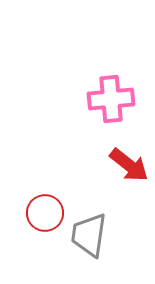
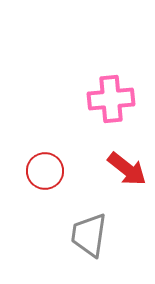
red arrow: moved 2 px left, 4 px down
red circle: moved 42 px up
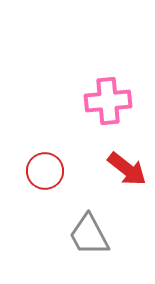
pink cross: moved 3 px left, 2 px down
gray trapezoid: rotated 36 degrees counterclockwise
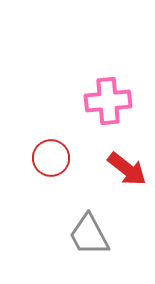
red circle: moved 6 px right, 13 px up
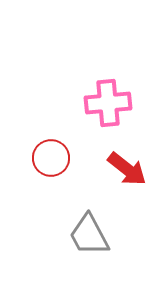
pink cross: moved 2 px down
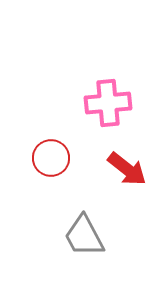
gray trapezoid: moved 5 px left, 1 px down
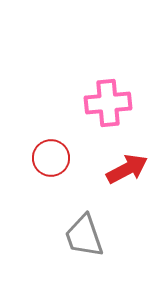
red arrow: rotated 66 degrees counterclockwise
gray trapezoid: rotated 9 degrees clockwise
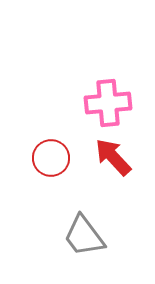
red arrow: moved 14 px left, 12 px up; rotated 105 degrees counterclockwise
gray trapezoid: rotated 18 degrees counterclockwise
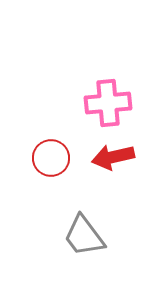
red arrow: rotated 60 degrees counterclockwise
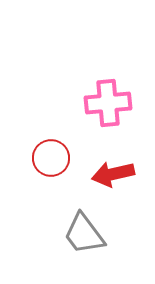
red arrow: moved 17 px down
gray trapezoid: moved 2 px up
